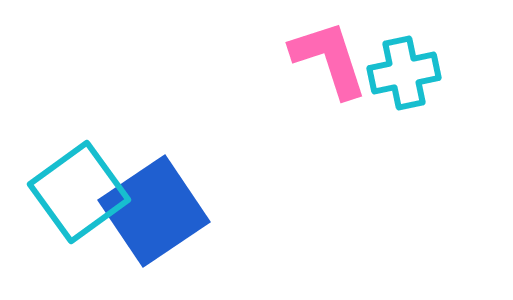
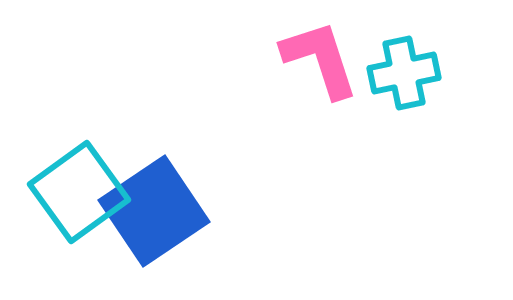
pink L-shape: moved 9 px left
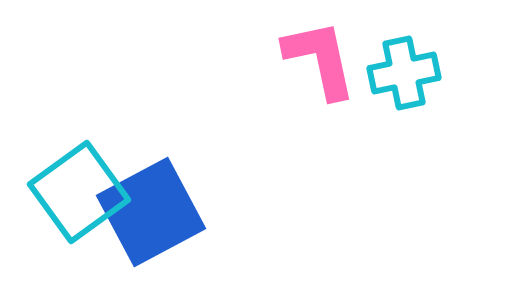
pink L-shape: rotated 6 degrees clockwise
blue square: moved 3 px left, 1 px down; rotated 6 degrees clockwise
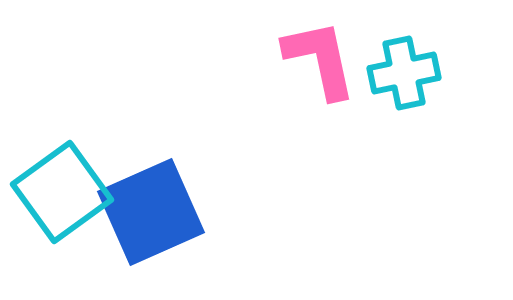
cyan square: moved 17 px left
blue square: rotated 4 degrees clockwise
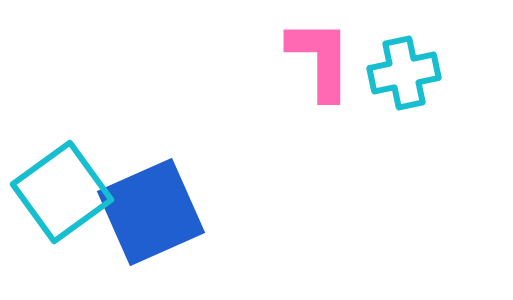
pink L-shape: rotated 12 degrees clockwise
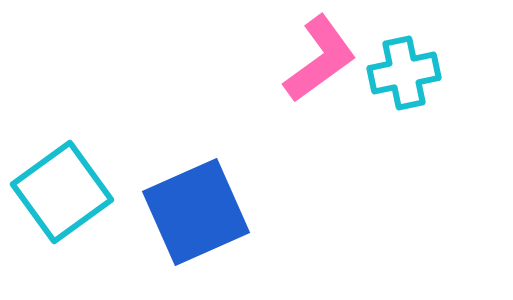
pink L-shape: rotated 54 degrees clockwise
blue square: moved 45 px right
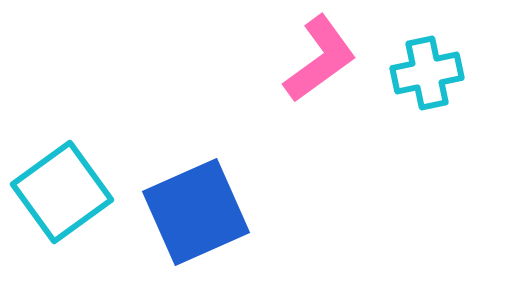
cyan cross: moved 23 px right
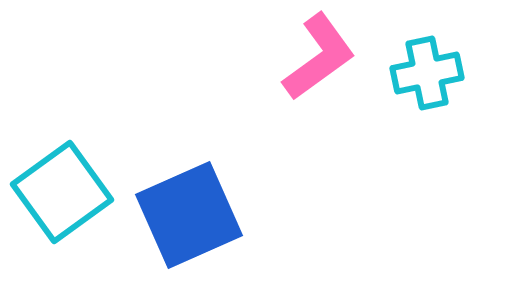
pink L-shape: moved 1 px left, 2 px up
blue square: moved 7 px left, 3 px down
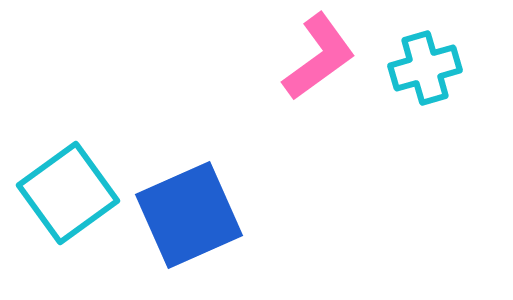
cyan cross: moved 2 px left, 5 px up; rotated 4 degrees counterclockwise
cyan square: moved 6 px right, 1 px down
